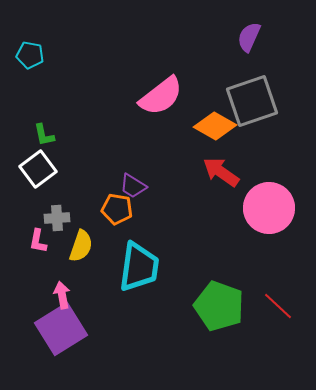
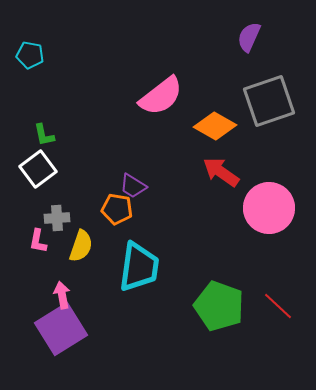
gray square: moved 17 px right
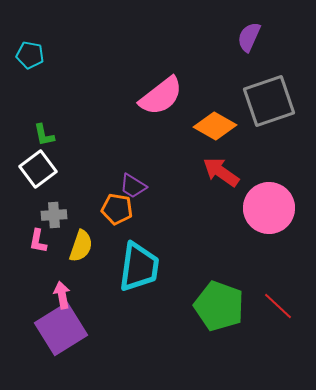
gray cross: moved 3 px left, 3 px up
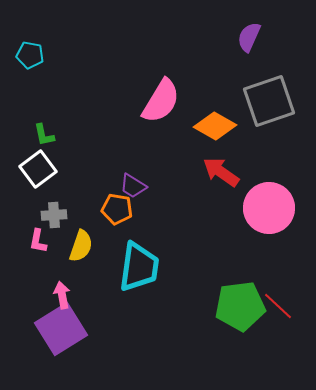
pink semicircle: moved 5 px down; rotated 21 degrees counterclockwise
green pentagon: moved 21 px right; rotated 27 degrees counterclockwise
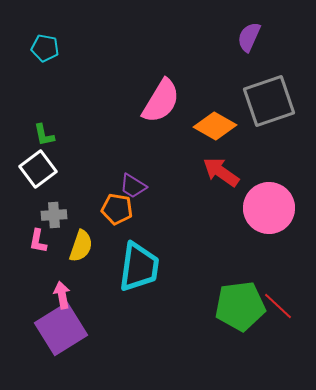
cyan pentagon: moved 15 px right, 7 px up
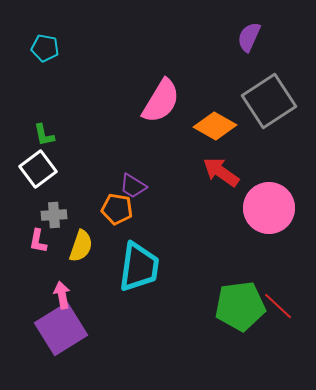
gray square: rotated 14 degrees counterclockwise
